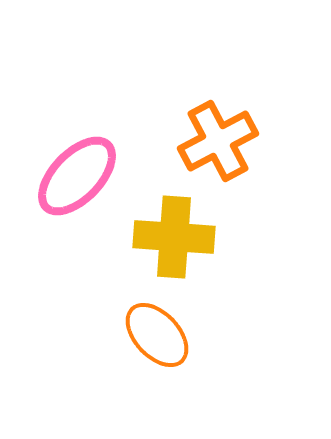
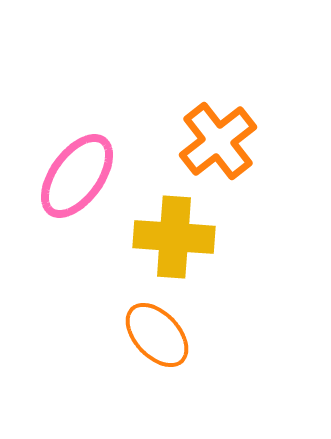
orange cross: rotated 10 degrees counterclockwise
pink ellipse: rotated 8 degrees counterclockwise
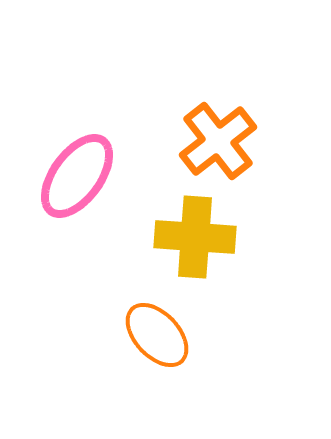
yellow cross: moved 21 px right
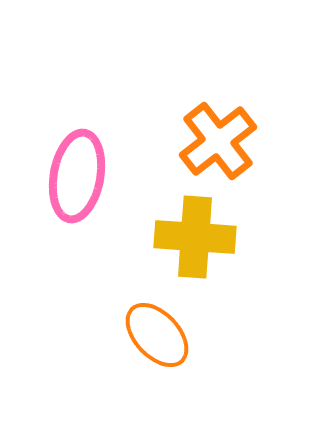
pink ellipse: rotated 26 degrees counterclockwise
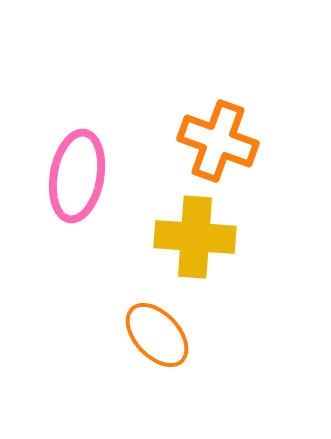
orange cross: rotated 32 degrees counterclockwise
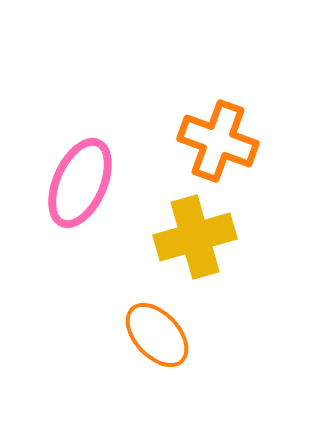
pink ellipse: moved 3 px right, 7 px down; rotated 14 degrees clockwise
yellow cross: rotated 20 degrees counterclockwise
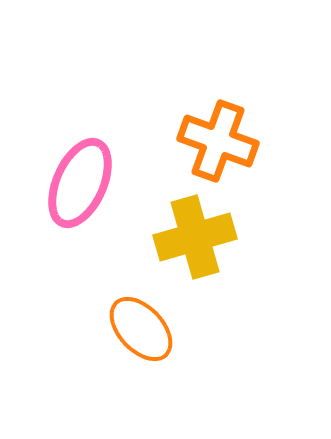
orange ellipse: moved 16 px left, 6 px up
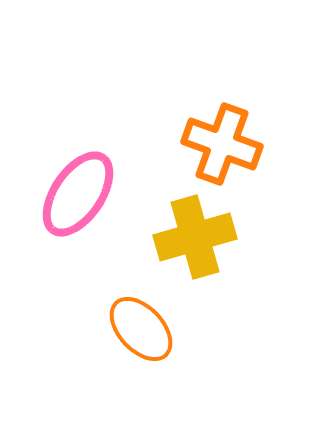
orange cross: moved 4 px right, 3 px down
pink ellipse: moved 2 px left, 11 px down; rotated 10 degrees clockwise
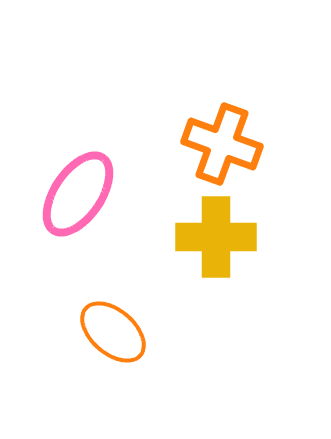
yellow cross: moved 21 px right; rotated 16 degrees clockwise
orange ellipse: moved 28 px left, 3 px down; rotated 6 degrees counterclockwise
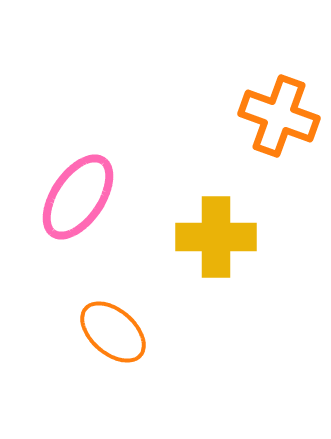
orange cross: moved 57 px right, 28 px up
pink ellipse: moved 3 px down
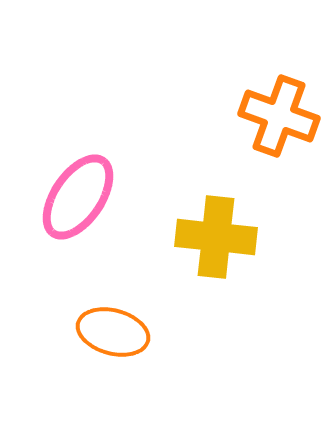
yellow cross: rotated 6 degrees clockwise
orange ellipse: rotated 26 degrees counterclockwise
